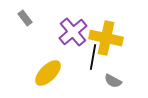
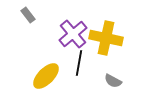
gray rectangle: moved 3 px right, 3 px up
purple cross: moved 2 px down
black line: moved 14 px left, 6 px down
yellow ellipse: moved 2 px left, 3 px down
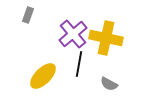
gray rectangle: rotated 56 degrees clockwise
black line: moved 1 px down
yellow ellipse: moved 3 px left
gray semicircle: moved 4 px left, 3 px down
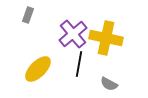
yellow ellipse: moved 5 px left, 7 px up
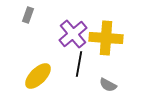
yellow cross: rotated 8 degrees counterclockwise
yellow ellipse: moved 7 px down
gray semicircle: moved 1 px left, 1 px down
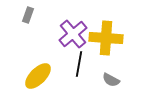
gray semicircle: moved 3 px right, 5 px up
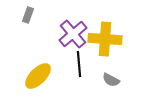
yellow cross: moved 1 px left, 1 px down
black line: rotated 15 degrees counterclockwise
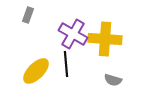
purple cross: rotated 20 degrees counterclockwise
black line: moved 13 px left
yellow ellipse: moved 2 px left, 5 px up
gray semicircle: moved 2 px right; rotated 12 degrees counterclockwise
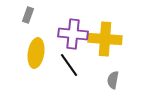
purple cross: rotated 24 degrees counterclockwise
black line: moved 3 px right, 1 px down; rotated 30 degrees counterclockwise
yellow ellipse: moved 18 px up; rotated 36 degrees counterclockwise
gray semicircle: rotated 84 degrees clockwise
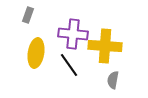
yellow cross: moved 7 px down
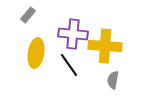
gray rectangle: rotated 21 degrees clockwise
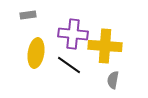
gray rectangle: rotated 42 degrees clockwise
black line: rotated 20 degrees counterclockwise
